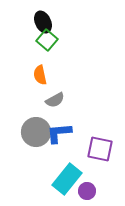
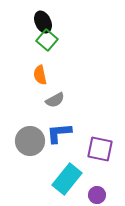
gray circle: moved 6 px left, 9 px down
purple circle: moved 10 px right, 4 px down
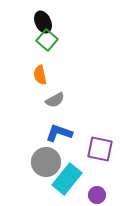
blue L-shape: rotated 24 degrees clockwise
gray circle: moved 16 px right, 21 px down
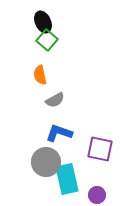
cyan rectangle: rotated 52 degrees counterclockwise
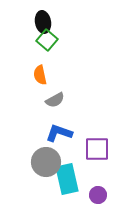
black ellipse: rotated 15 degrees clockwise
purple square: moved 3 px left; rotated 12 degrees counterclockwise
purple circle: moved 1 px right
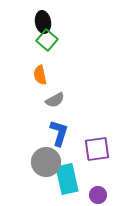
blue L-shape: rotated 88 degrees clockwise
purple square: rotated 8 degrees counterclockwise
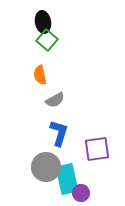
gray circle: moved 5 px down
purple circle: moved 17 px left, 2 px up
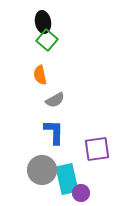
blue L-shape: moved 5 px left, 1 px up; rotated 16 degrees counterclockwise
gray circle: moved 4 px left, 3 px down
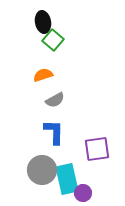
green square: moved 6 px right
orange semicircle: moved 3 px right; rotated 84 degrees clockwise
purple circle: moved 2 px right
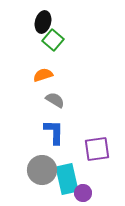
black ellipse: rotated 25 degrees clockwise
gray semicircle: rotated 120 degrees counterclockwise
